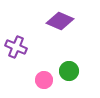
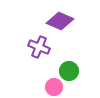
purple cross: moved 23 px right
pink circle: moved 10 px right, 7 px down
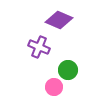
purple diamond: moved 1 px left, 1 px up
green circle: moved 1 px left, 1 px up
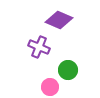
pink circle: moved 4 px left
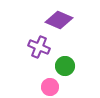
green circle: moved 3 px left, 4 px up
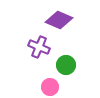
green circle: moved 1 px right, 1 px up
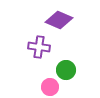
purple cross: rotated 15 degrees counterclockwise
green circle: moved 5 px down
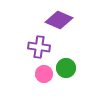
green circle: moved 2 px up
pink circle: moved 6 px left, 13 px up
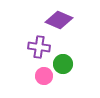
green circle: moved 3 px left, 4 px up
pink circle: moved 2 px down
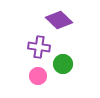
purple diamond: rotated 20 degrees clockwise
pink circle: moved 6 px left
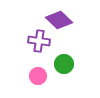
purple cross: moved 6 px up
green circle: moved 1 px right
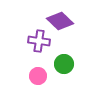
purple diamond: moved 1 px right, 1 px down
